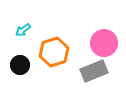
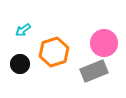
black circle: moved 1 px up
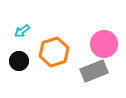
cyan arrow: moved 1 px left, 1 px down
pink circle: moved 1 px down
black circle: moved 1 px left, 3 px up
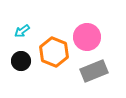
pink circle: moved 17 px left, 7 px up
orange hexagon: rotated 20 degrees counterclockwise
black circle: moved 2 px right
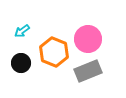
pink circle: moved 1 px right, 2 px down
black circle: moved 2 px down
gray rectangle: moved 6 px left
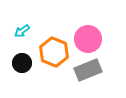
black circle: moved 1 px right
gray rectangle: moved 1 px up
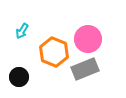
cyan arrow: rotated 21 degrees counterclockwise
black circle: moved 3 px left, 14 px down
gray rectangle: moved 3 px left, 1 px up
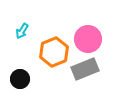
orange hexagon: rotated 16 degrees clockwise
black circle: moved 1 px right, 2 px down
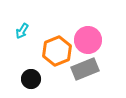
pink circle: moved 1 px down
orange hexagon: moved 3 px right, 1 px up
black circle: moved 11 px right
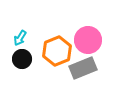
cyan arrow: moved 2 px left, 7 px down
gray rectangle: moved 2 px left, 1 px up
black circle: moved 9 px left, 20 px up
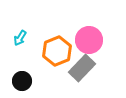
pink circle: moved 1 px right
black circle: moved 22 px down
gray rectangle: moved 1 px left; rotated 24 degrees counterclockwise
